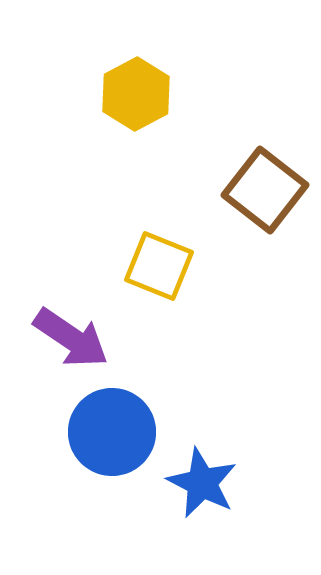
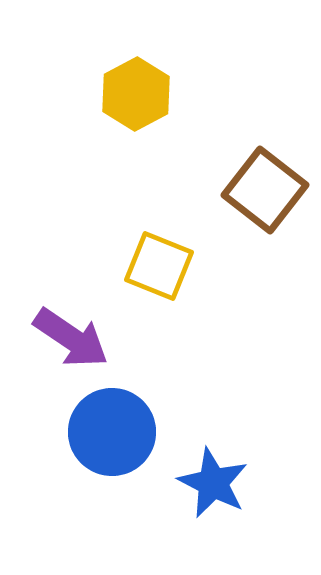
blue star: moved 11 px right
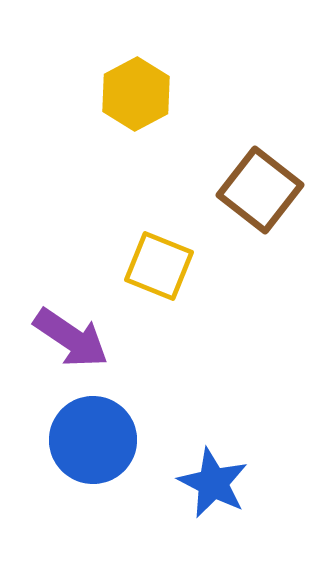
brown square: moved 5 px left
blue circle: moved 19 px left, 8 px down
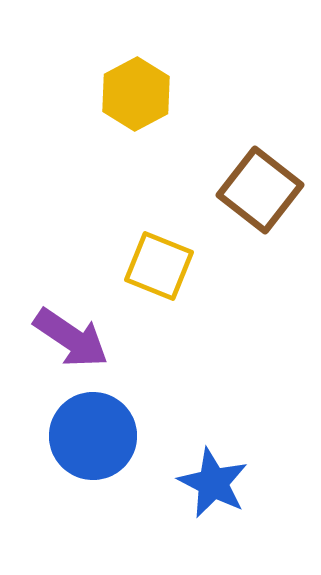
blue circle: moved 4 px up
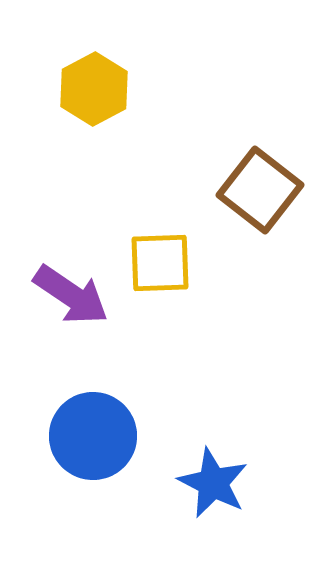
yellow hexagon: moved 42 px left, 5 px up
yellow square: moved 1 px right, 3 px up; rotated 24 degrees counterclockwise
purple arrow: moved 43 px up
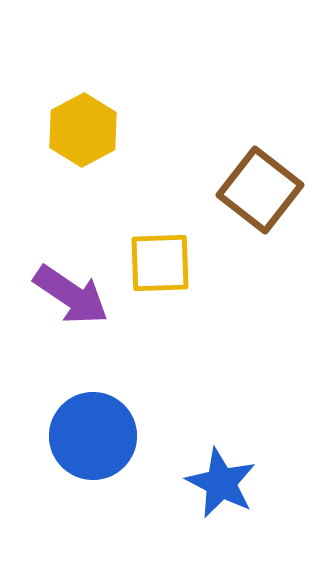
yellow hexagon: moved 11 px left, 41 px down
blue star: moved 8 px right
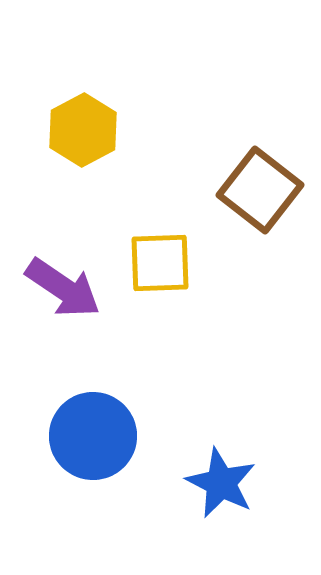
purple arrow: moved 8 px left, 7 px up
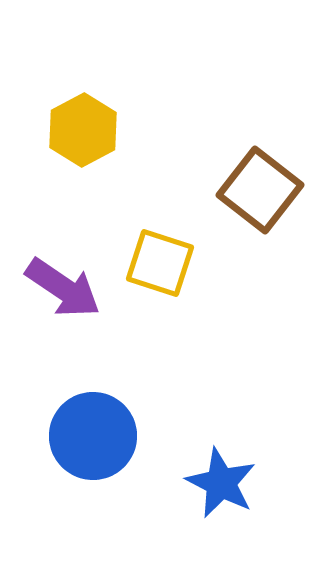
yellow square: rotated 20 degrees clockwise
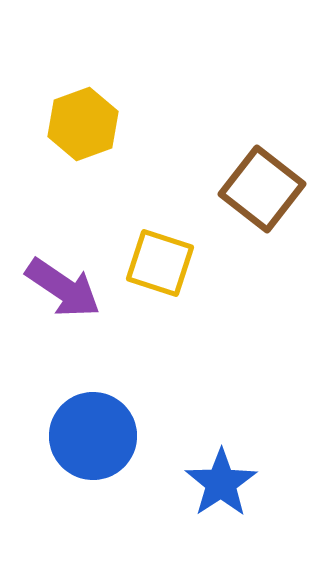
yellow hexagon: moved 6 px up; rotated 8 degrees clockwise
brown square: moved 2 px right, 1 px up
blue star: rotated 12 degrees clockwise
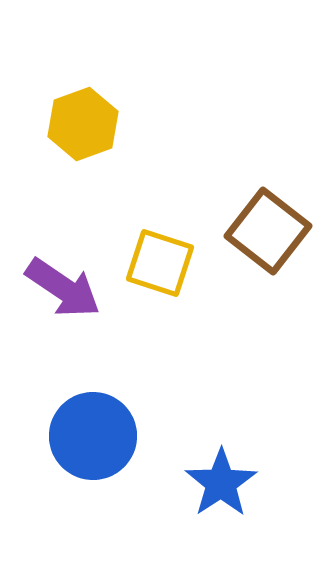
brown square: moved 6 px right, 42 px down
